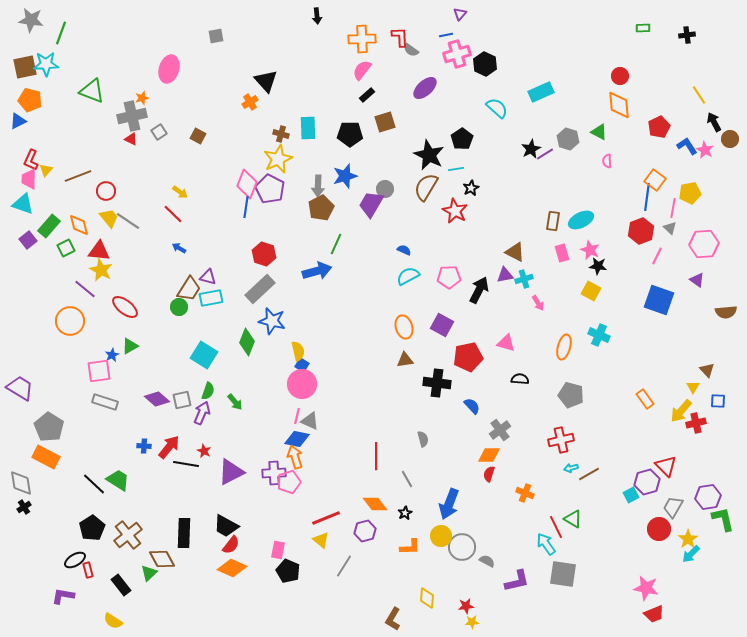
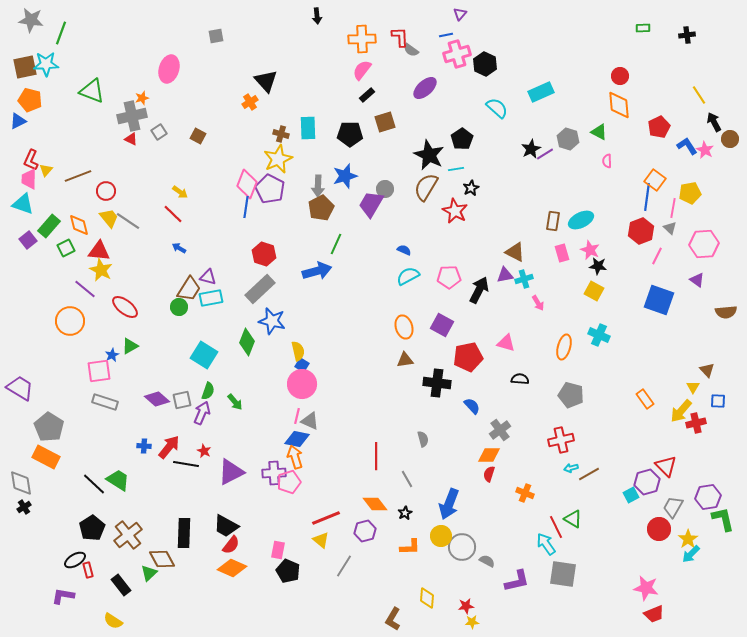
yellow square at (591, 291): moved 3 px right
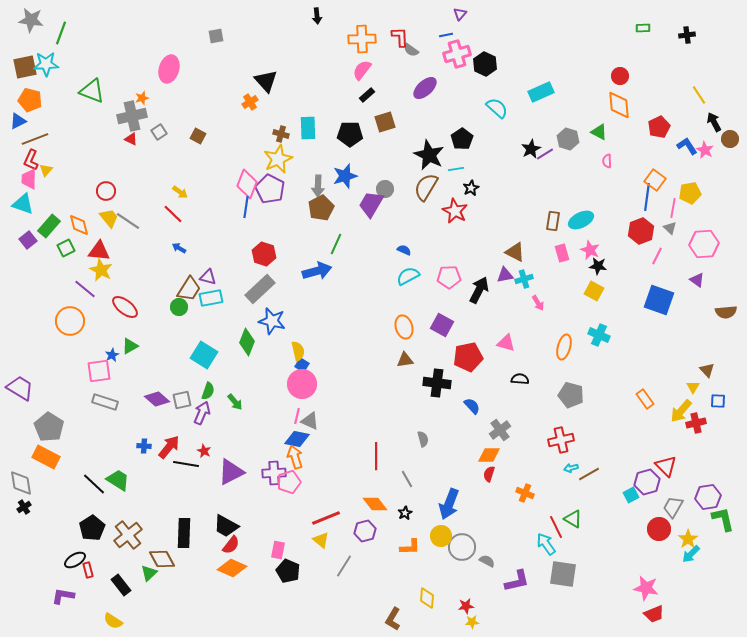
brown line at (78, 176): moved 43 px left, 37 px up
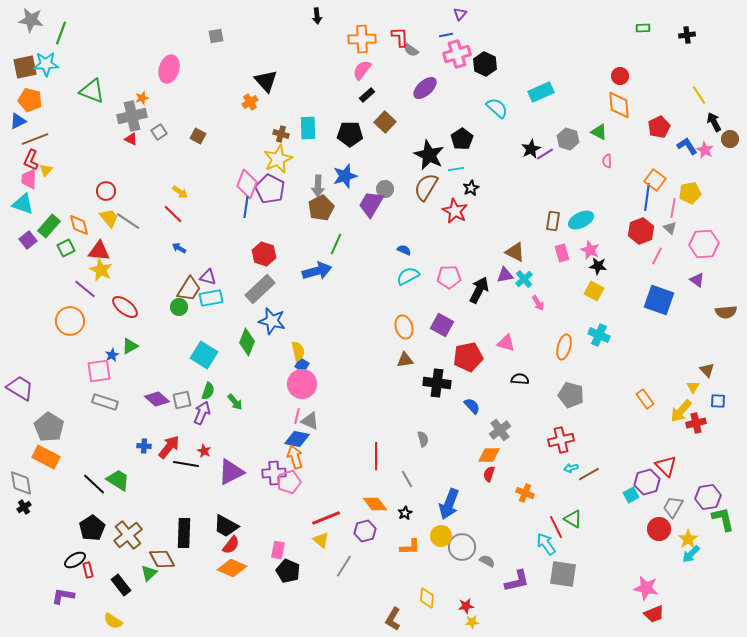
brown square at (385, 122): rotated 30 degrees counterclockwise
cyan cross at (524, 279): rotated 24 degrees counterclockwise
